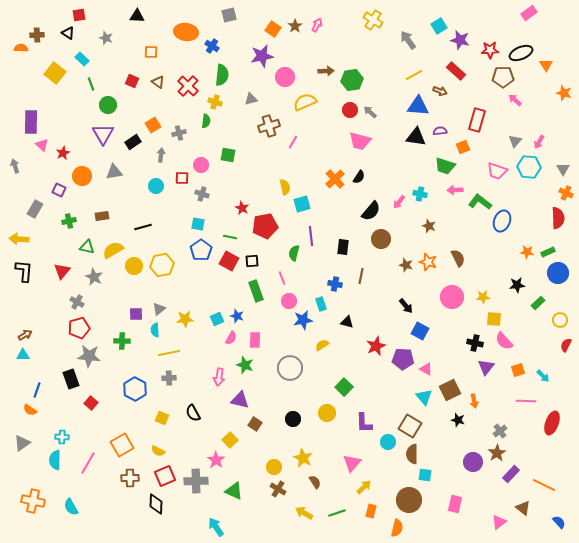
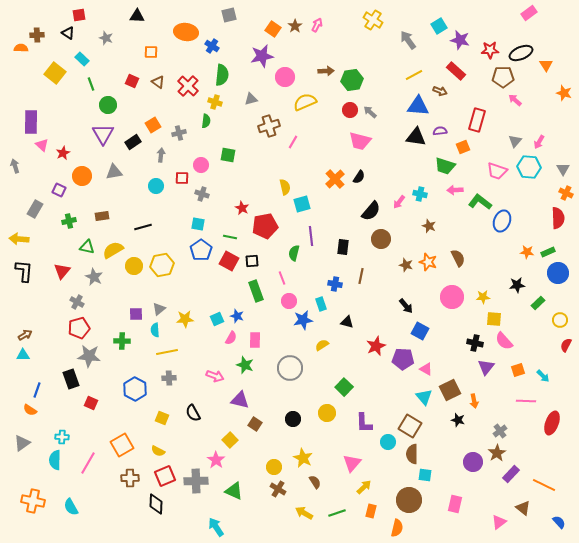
yellow line at (169, 353): moved 2 px left, 1 px up
pink arrow at (219, 377): moved 4 px left, 1 px up; rotated 78 degrees counterclockwise
red square at (91, 403): rotated 16 degrees counterclockwise
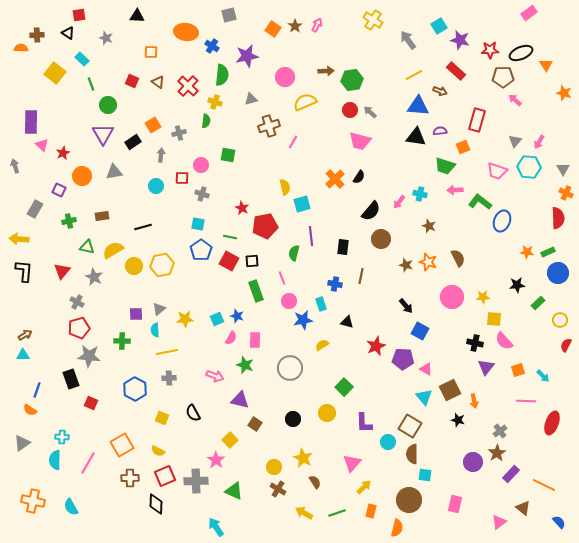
purple star at (262, 56): moved 15 px left
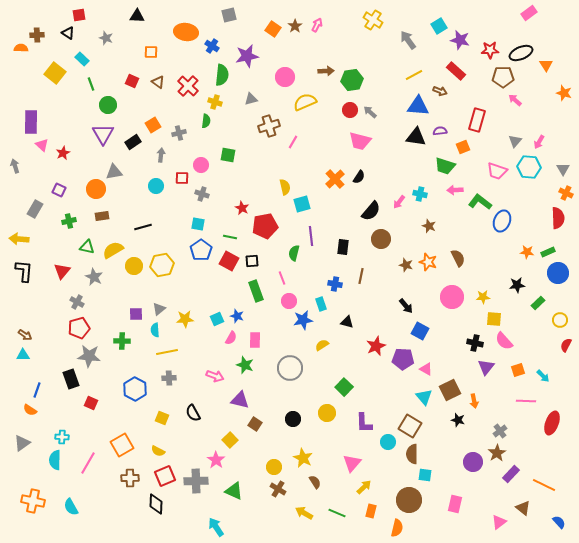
orange circle at (82, 176): moved 14 px right, 13 px down
brown arrow at (25, 335): rotated 64 degrees clockwise
green line at (337, 513): rotated 42 degrees clockwise
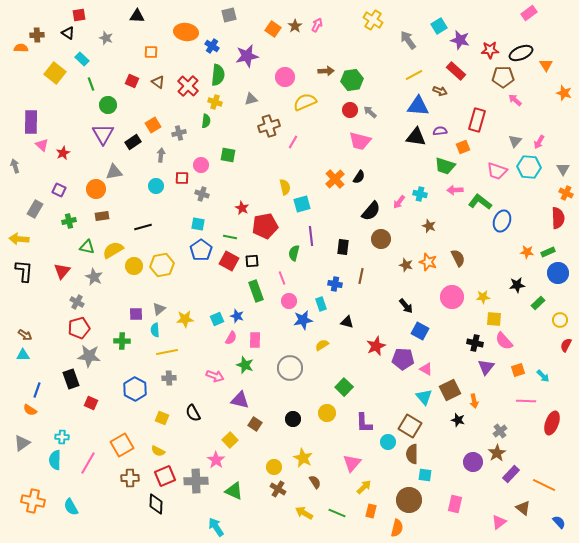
green semicircle at (222, 75): moved 4 px left
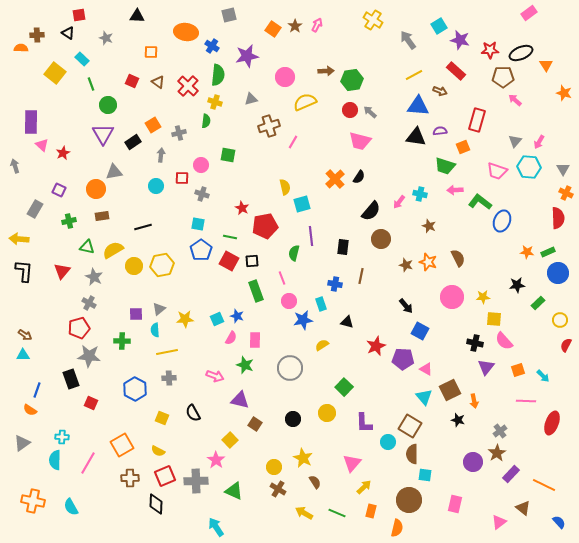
gray cross at (77, 302): moved 12 px right, 1 px down
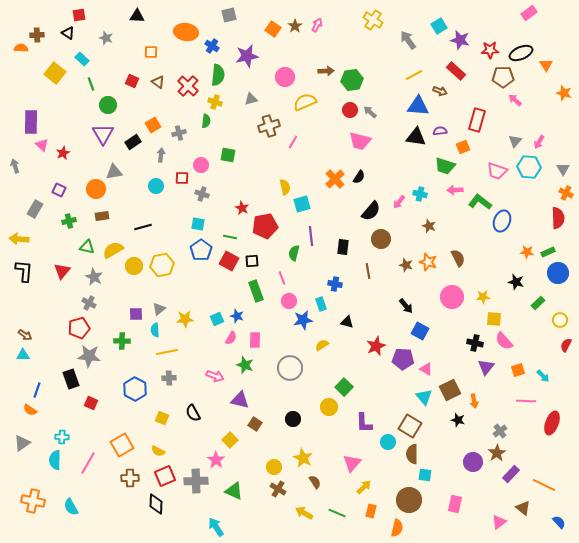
brown line at (361, 276): moved 7 px right, 5 px up; rotated 21 degrees counterclockwise
black star at (517, 285): moved 1 px left, 3 px up; rotated 21 degrees clockwise
yellow circle at (327, 413): moved 2 px right, 6 px up
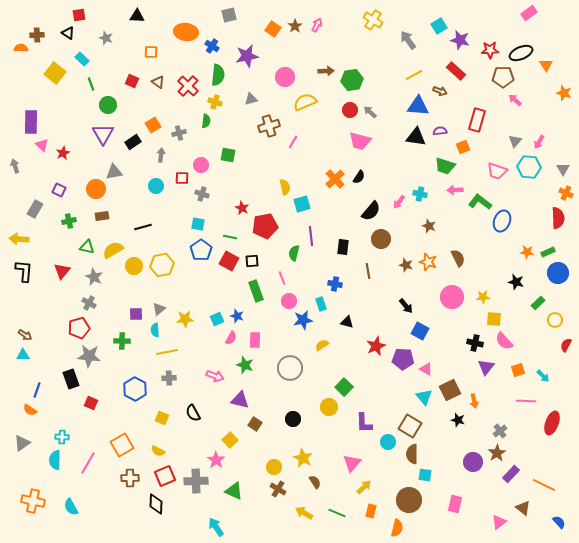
yellow circle at (560, 320): moved 5 px left
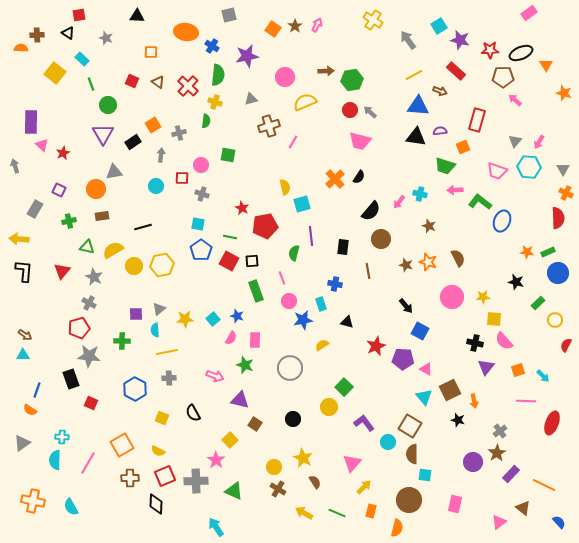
cyan square at (217, 319): moved 4 px left; rotated 16 degrees counterclockwise
purple L-shape at (364, 423): rotated 145 degrees clockwise
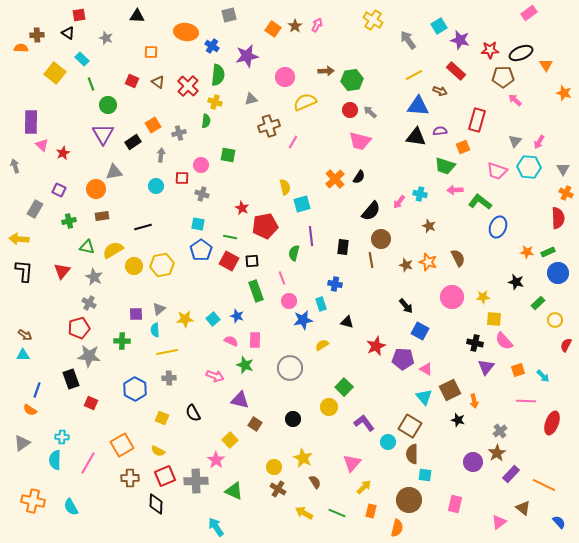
blue ellipse at (502, 221): moved 4 px left, 6 px down
brown line at (368, 271): moved 3 px right, 11 px up
pink semicircle at (231, 338): moved 3 px down; rotated 96 degrees counterclockwise
